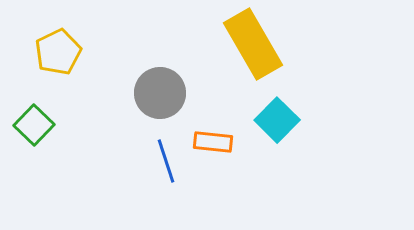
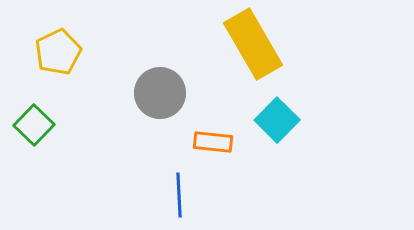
blue line: moved 13 px right, 34 px down; rotated 15 degrees clockwise
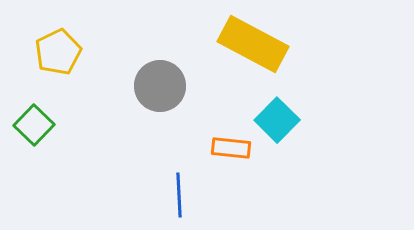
yellow rectangle: rotated 32 degrees counterclockwise
gray circle: moved 7 px up
orange rectangle: moved 18 px right, 6 px down
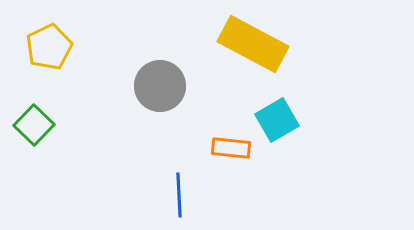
yellow pentagon: moved 9 px left, 5 px up
cyan square: rotated 15 degrees clockwise
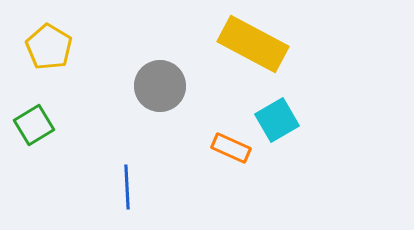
yellow pentagon: rotated 15 degrees counterclockwise
green square: rotated 15 degrees clockwise
orange rectangle: rotated 18 degrees clockwise
blue line: moved 52 px left, 8 px up
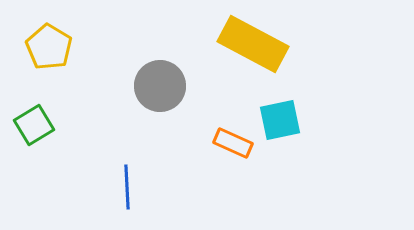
cyan square: moved 3 px right; rotated 18 degrees clockwise
orange rectangle: moved 2 px right, 5 px up
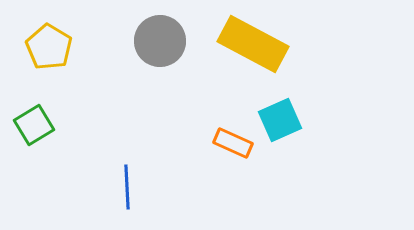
gray circle: moved 45 px up
cyan square: rotated 12 degrees counterclockwise
